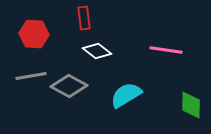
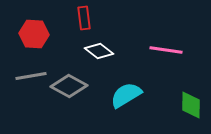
white diamond: moved 2 px right
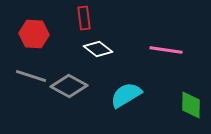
white diamond: moved 1 px left, 2 px up
gray line: rotated 28 degrees clockwise
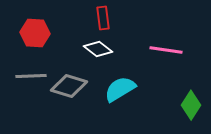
red rectangle: moved 19 px right
red hexagon: moved 1 px right, 1 px up
gray line: rotated 20 degrees counterclockwise
gray diamond: rotated 12 degrees counterclockwise
cyan semicircle: moved 6 px left, 6 px up
green diamond: rotated 32 degrees clockwise
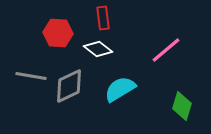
red hexagon: moved 23 px right
pink line: rotated 48 degrees counterclockwise
gray line: rotated 12 degrees clockwise
gray diamond: rotated 42 degrees counterclockwise
green diamond: moved 9 px left, 1 px down; rotated 16 degrees counterclockwise
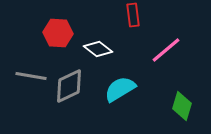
red rectangle: moved 30 px right, 3 px up
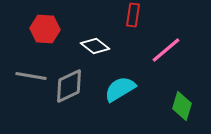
red rectangle: rotated 15 degrees clockwise
red hexagon: moved 13 px left, 4 px up
white diamond: moved 3 px left, 3 px up
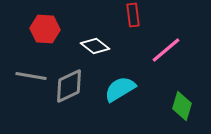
red rectangle: rotated 15 degrees counterclockwise
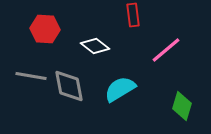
gray diamond: rotated 75 degrees counterclockwise
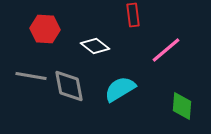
green diamond: rotated 12 degrees counterclockwise
